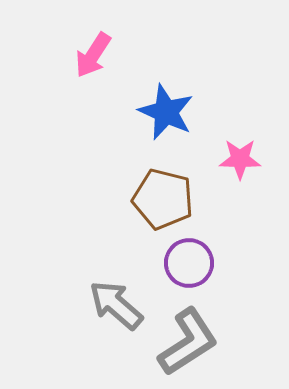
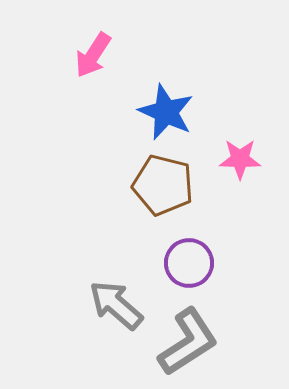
brown pentagon: moved 14 px up
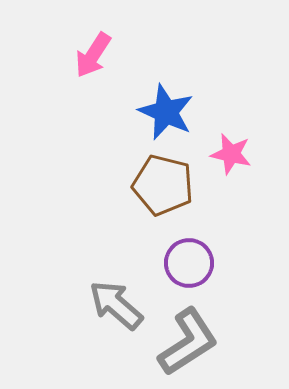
pink star: moved 9 px left, 5 px up; rotated 12 degrees clockwise
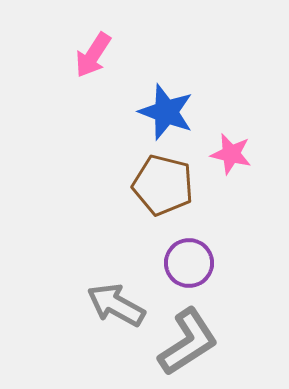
blue star: rotated 4 degrees counterclockwise
gray arrow: rotated 12 degrees counterclockwise
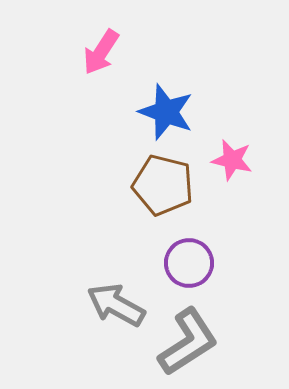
pink arrow: moved 8 px right, 3 px up
pink star: moved 1 px right, 6 px down
